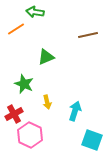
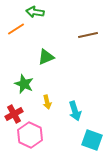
cyan arrow: rotated 144 degrees clockwise
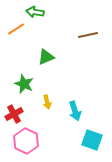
pink hexagon: moved 4 px left, 6 px down
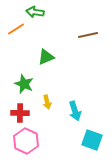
red cross: moved 6 px right, 1 px up; rotated 30 degrees clockwise
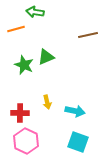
orange line: rotated 18 degrees clockwise
green star: moved 19 px up
cyan arrow: rotated 60 degrees counterclockwise
cyan square: moved 14 px left, 2 px down
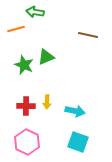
brown line: rotated 24 degrees clockwise
yellow arrow: rotated 16 degrees clockwise
red cross: moved 6 px right, 7 px up
pink hexagon: moved 1 px right, 1 px down
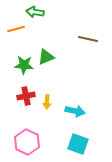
brown line: moved 4 px down
green star: rotated 18 degrees counterclockwise
red cross: moved 10 px up; rotated 12 degrees counterclockwise
cyan square: moved 2 px down
